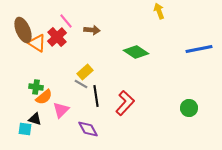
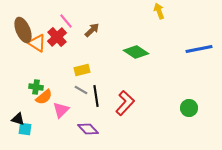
brown arrow: rotated 49 degrees counterclockwise
yellow rectangle: moved 3 px left, 2 px up; rotated 28 degrees clockwise
gray line: moved 6 px down
black triangle: moved 17 px left
purple diamond: rotated 15 degrees counterclockwise
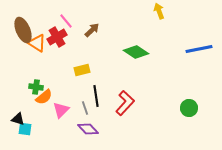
red cross: rotated 12 degrees clockwise
gray line: moved 4 px right, 18 px down; rotated 40 degrees clockwise
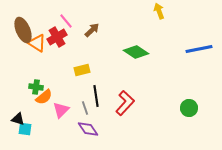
purple diamond: rotated 10 degrees clockwise
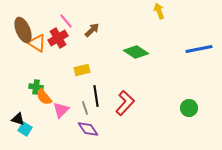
red cross: moved 1 px right, 1 px down
orange semicircle: rotated 90 degrees clockwise
cyan square: rotated 24 degrees clockwise
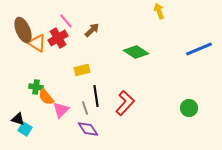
blue line: rotated 12 degrees counterclockwise
orange semicircle: moved 2 px right
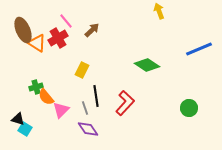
green diamond: moved 11 px right, 13 px down
yellow rectangle: rotated 49 degrees counterclockwise
green cross: rotated 24 degrees counterclockwise
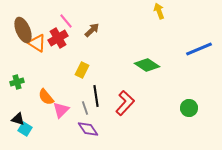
green cross: moved 19 px left, 5 px up
